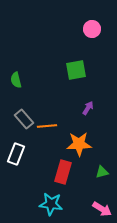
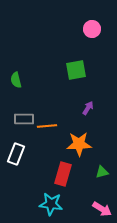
gray rectangle: rotated 48 degrees counterclockwise
red rectangle: moved 2 px down
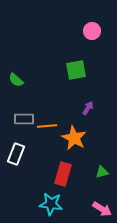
pink circle: moved 2 px down
green semicircle: rotated 35 degrees counterclockwise
orange star: moved 5 px left, 6 px up; rotated 30 degrees clockwise
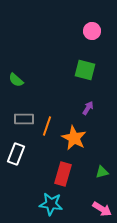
green square: moved 9 px right; rotated 25 degrees clockwise
orange line: rotated 66 degrees counterclockwise
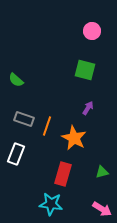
gray rectangle: rotated 18 degrees clockwise
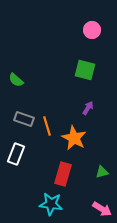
pink circle: moved 1 px up
orange line: rotated 36 degrees counterclockwise
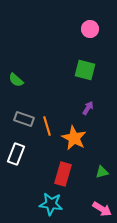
pink circle: moved 2 px left, 1 px up
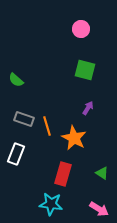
pink circle: moved 9 px left
green triangle: moved 1 px down; rotated 48 degrees clockwise
pink arrow: moved 3 px left
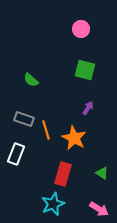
green semicircle: moved 15 px right
orange line: moved 1 px left, 4 px down
cyan star: moved 2 px right; rotated 30 degrees counterclockwise
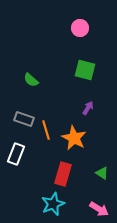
pink circle: moved 1 px left, 1 px up
